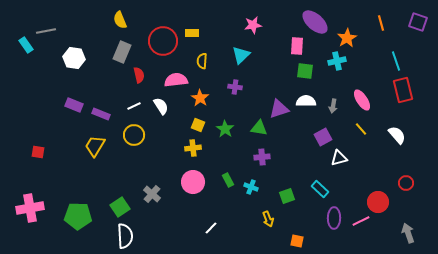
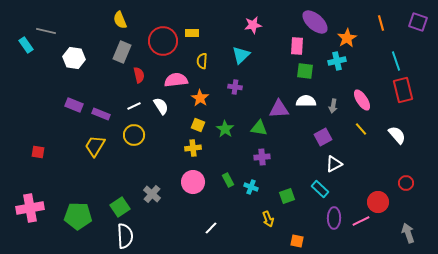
gray line at (46, 31): rotated 24 degrees clockwise
purple triangle at (279, 109): rotated 15 degrees clockwise
white triangle at (339, 158): moved 5 px left, 6 px down; rotated 12 degrees counterclockwise
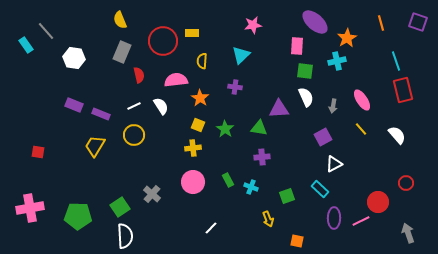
gray line at (46, 31): rotated 36 degrees clockwise
white semicircle at (306, 101): moved 4 px up; rotated 66 degrees clockwise
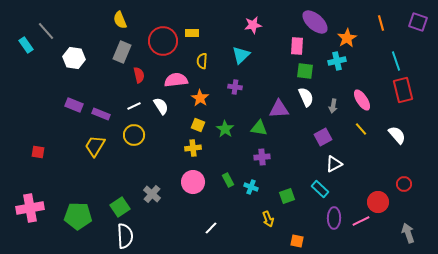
red circle at (406, 183): moved 2 px left, 1 px down
